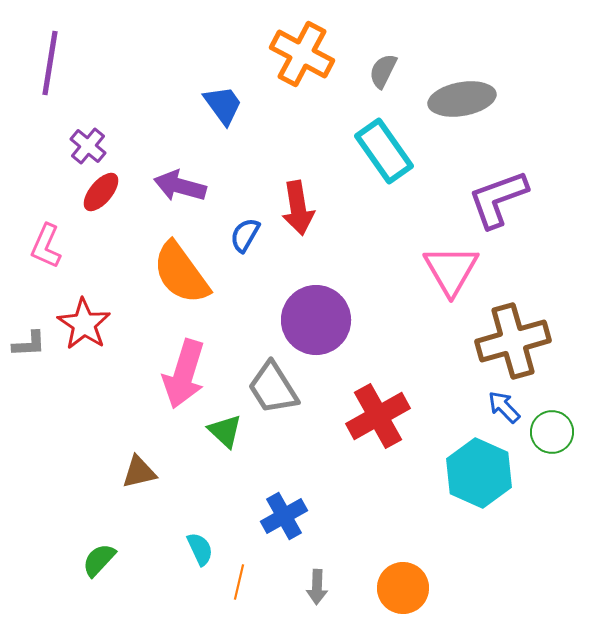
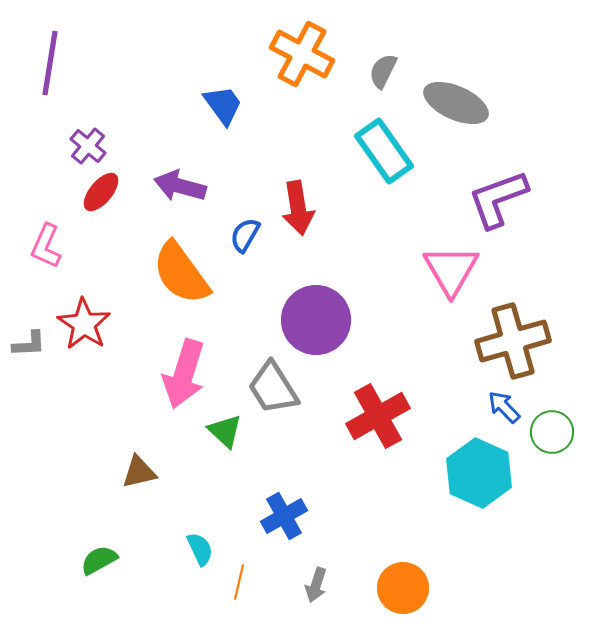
gray ellipse: moved 6 px left, 4 px down; rotated 34 degrees clockwise
green semicircle: rotated 18 degrees clockwise
gray arrow: moved 1 px left, 2 px up; rotated 16 degrees clockwise
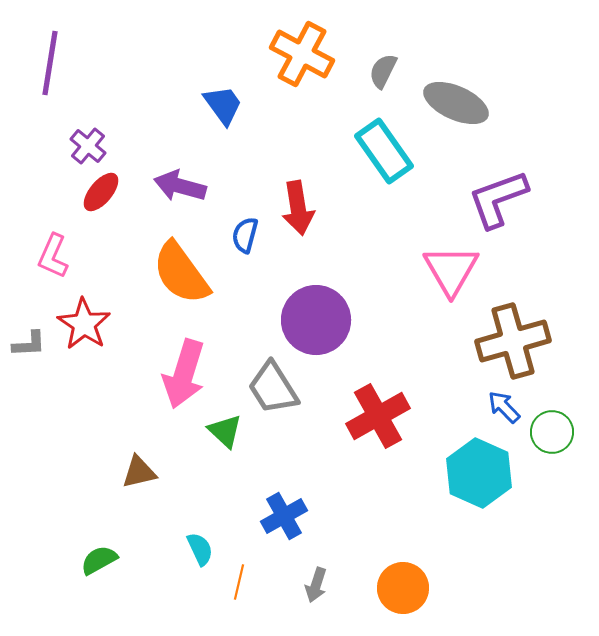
blue semicircle: rotated 15 degrees counterclockwise
pink L-shape: moved 7 px right, 10 px down
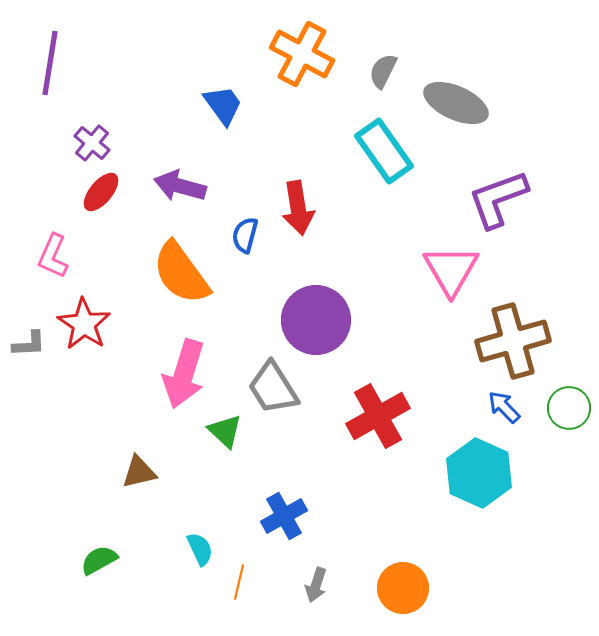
purple cross: moved 4 px right, 3 px up
green circle: moved 17 px right, 24 px up
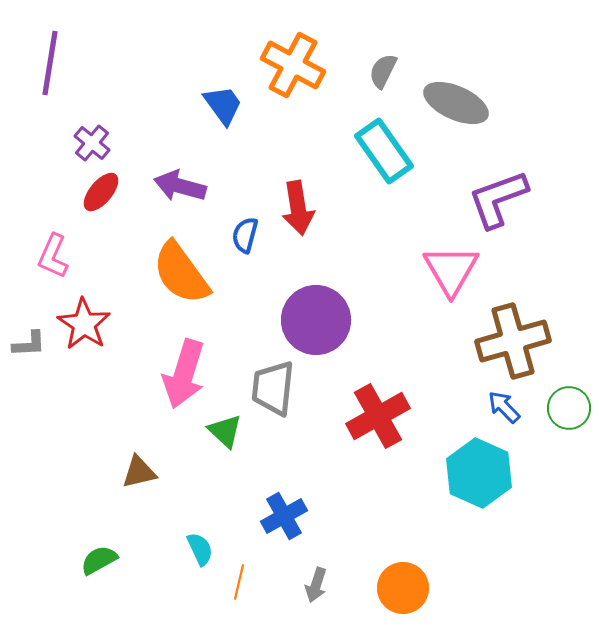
orange cross: moved 9 px left, 11 px down
gray trapezoid: rotated 38 degrees clockwise
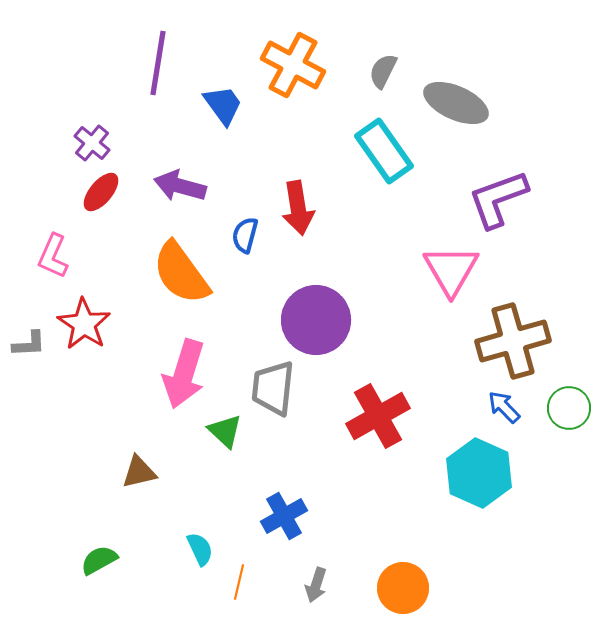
purple line: moved 108 px right
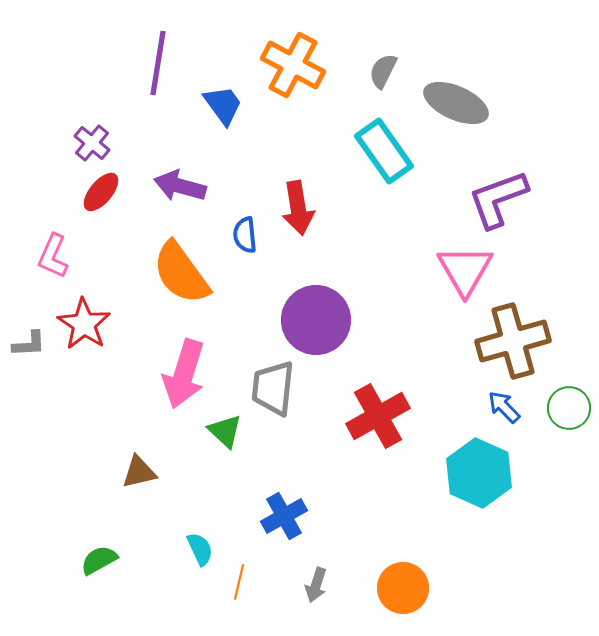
blue semicircle: rotated 21 degrees counterclockwise
pink triangle: moved 14 px right
